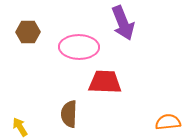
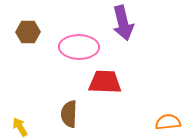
purple arrow: rotated 8 degrees clockwise
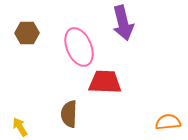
brown hexagon: moved 1 px left, 1 px down
pink ellipse: rotated 66 degrees clockwise
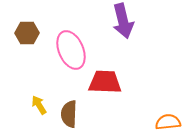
purple arrow: moved 2 px up
pink ellipse: moved 8 px left, 3 px down
yellow arrow: moved 19 px right, 22 px up
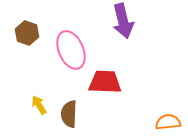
brown hexagon: rotated 20 degrees clockwise
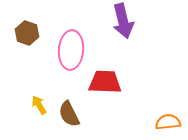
pink ellipse: rotated 27 degrees clockwise
brown semicircle: rotated 28 degrees counterclockwise
